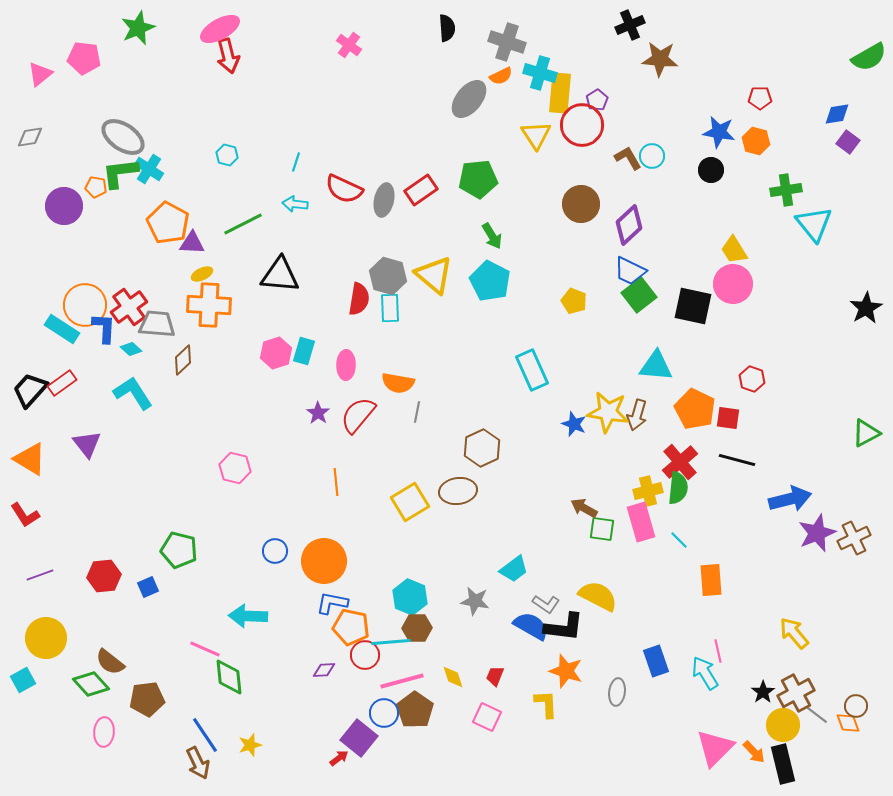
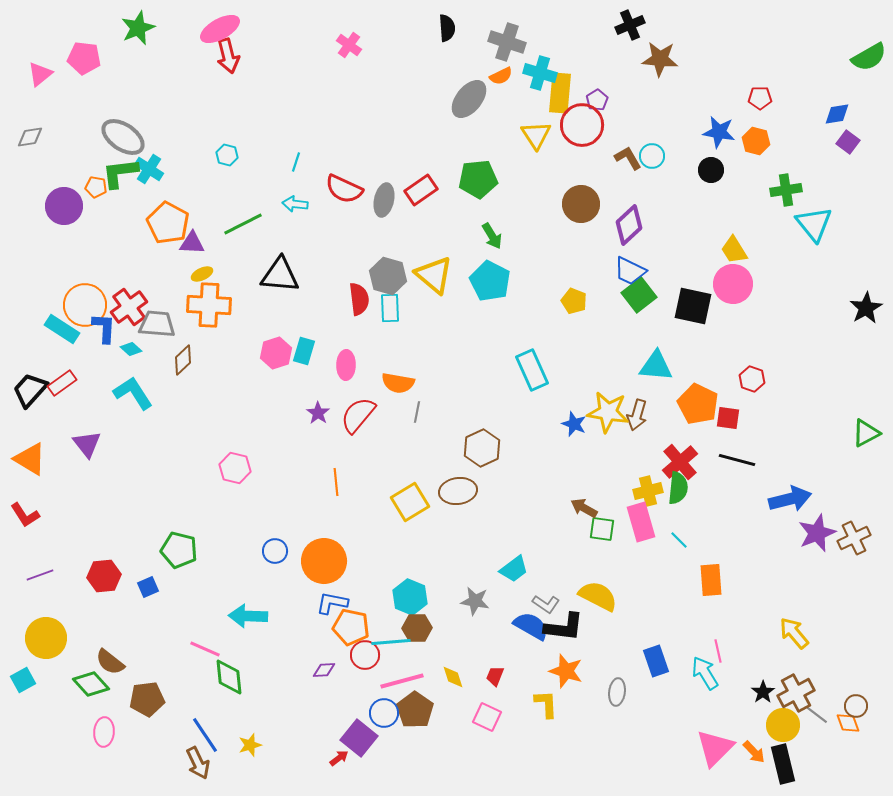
red semicircle at (359, 299): rotated 16 degrees counterclockwise
orange pentagon at (695, 409): moved 3 px right, 5 px up
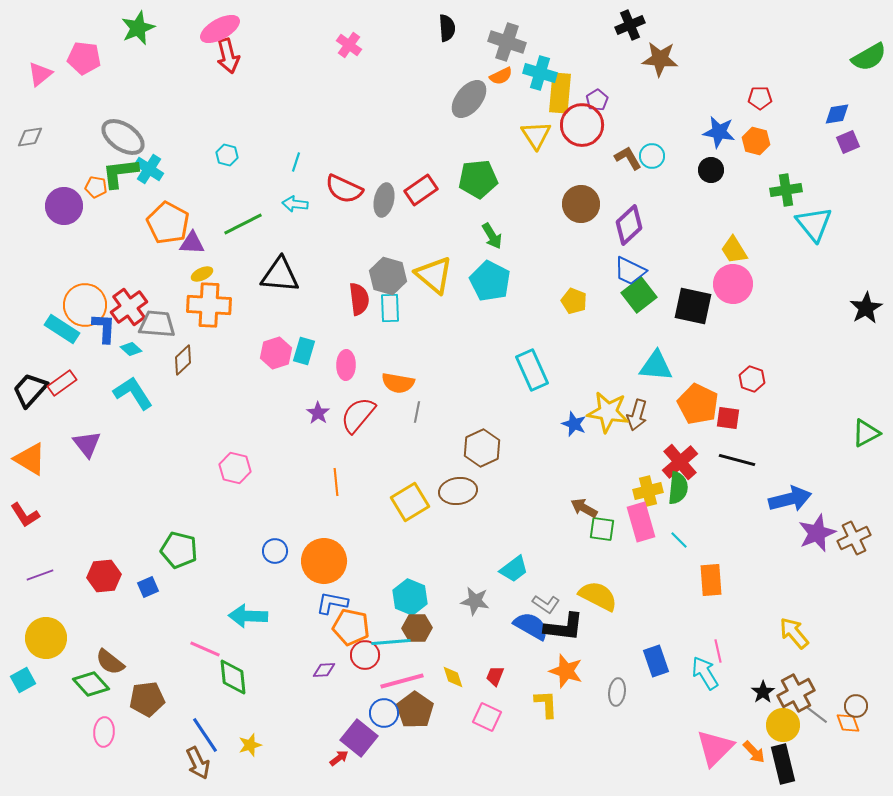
purple square at (848, 142): rotated 30 degrees clockwise
green diamond at (229, 677): moved 4 px right
